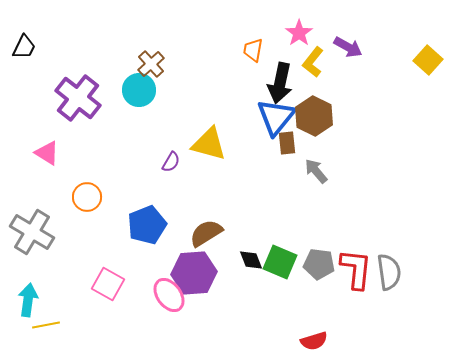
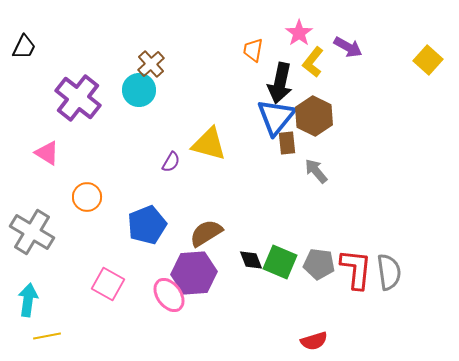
yellow line: moved 1 px right, 11 px down
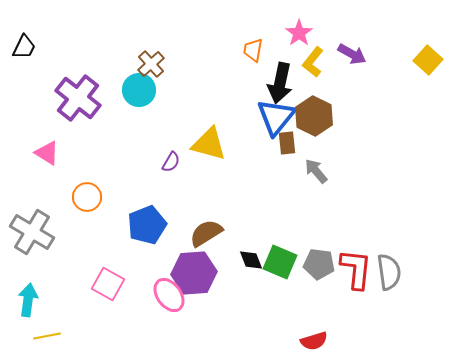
purple arrow: moved 4 px right, 7 px down
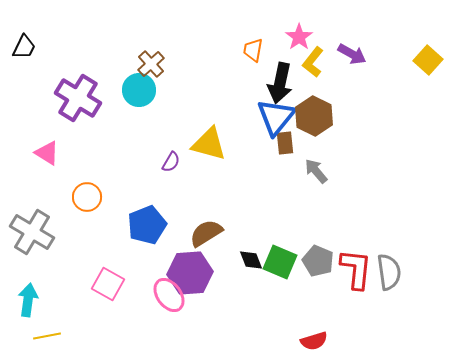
pink star: moved 4 px down
purple cross: rotated 6 degrees counterclockwise
brown rectangle: moved 2 px left
gray pentagon: moved 1 px left, 3 px up; rotated 16 degrees clockwise
purple hexagon: moved 4 px left
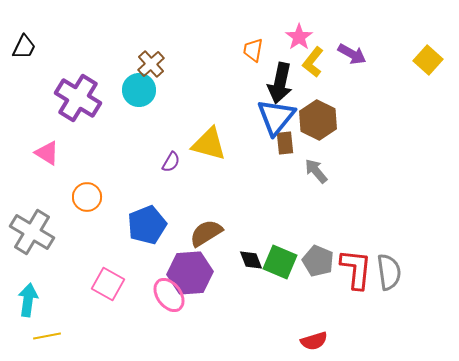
brown hexagon: moved 4 px right, 4 px down
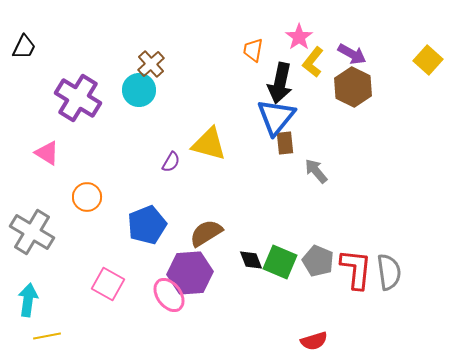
brown hexagon: moved 35 px right, 33 px up
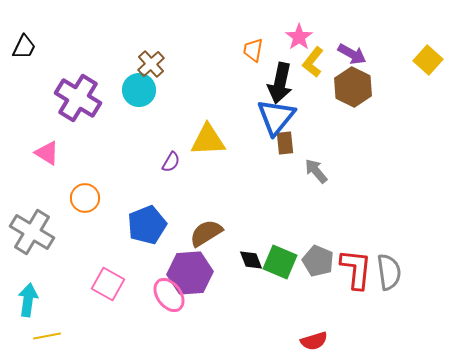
yellow triangle: moved 1 px left, 4 px up; rotated 18 degrees counterclockwise
orange circle: moved 2 px left, 1 px down
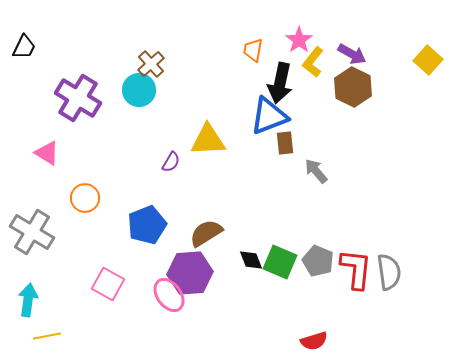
pink star: moved 3 px down
blue triangle: moved 7 px left, 1 px up; rotated 30 degrees clockwise
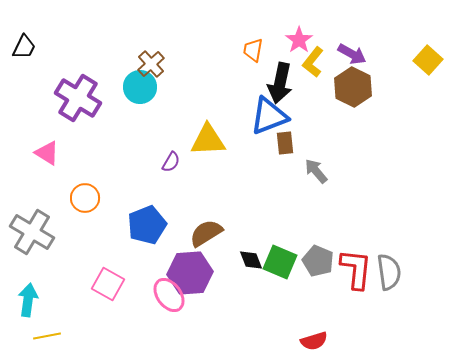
cyan circle: moved 1 px right, 3 px up
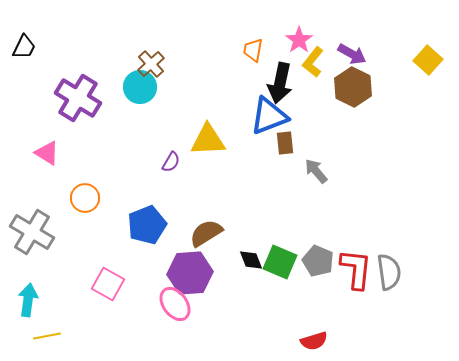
pink ellipse: moved 6 px right, 9 px down
